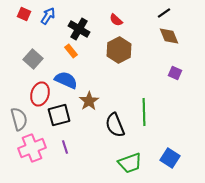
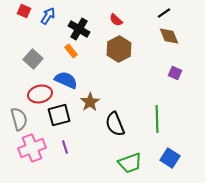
red square: moved 3 px up
brown hexagon: moved 1 px up
red ellipse: rotated 60 degrees clockwise
brown star: moved 1 px right, 1 px down
green line: moved 13 px right, 7 px down
black semicircle: moved 1 px up
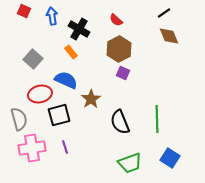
blue arrow: moved 4 px right; rotated 42 degrees counterclockwise
orange rectangle: moved 1 px down
purple square: moved 52 px left
brown star: moved 1 px right, 3 px up
black semicircle: moved 5 px right, 2 px up
pink cross: rotated 12 degrees clockwise
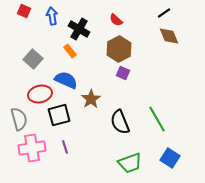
orange rectangle: moved 1 px left, 1 px up
green line: rotated 28 degrees counterclockwise
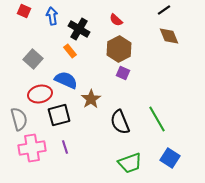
black line: moved 3 px up
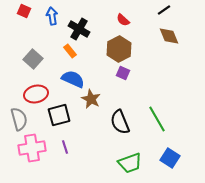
red semicircle: moved 7 px right
blue semicircle: moved 7 px right, 1 px up
red ellipse: moved 4 px left
brown star: rotated 12 degrees counterclockwise
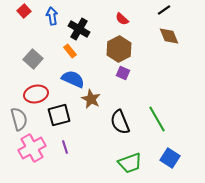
red square: rotated 24 degrees clockwise
red semicircle: moved 1 px left, 1 px up
pink cross: rotated 20 degrees counterclockwise
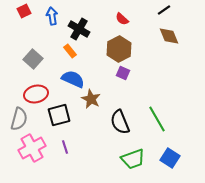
red square: rotated 16 degrees clockwise
gray semicircle: rotated 30 degrees clockwise
green trapezoid: moved 3 px right, 4 px up
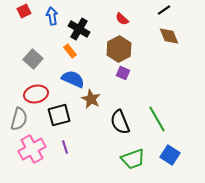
pink cross: moved 1 px down
blue square: moved 3 px up
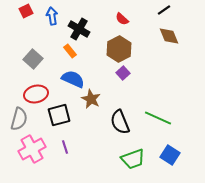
red square: moved 2 px right
purple square: rotated 24 degrees clockwise
green line: moved 1 px right, 1 px up; rotated 36 degrees counterclockwise
